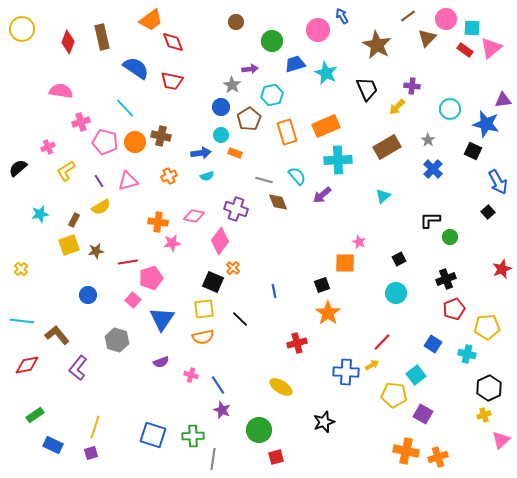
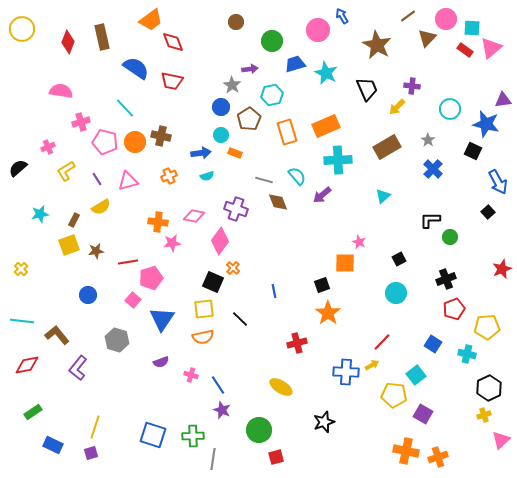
purple line at (99, 181): moved 2 px left, 2 px up
green rectangle at (35, 415): moved 2 px left, 3 px up
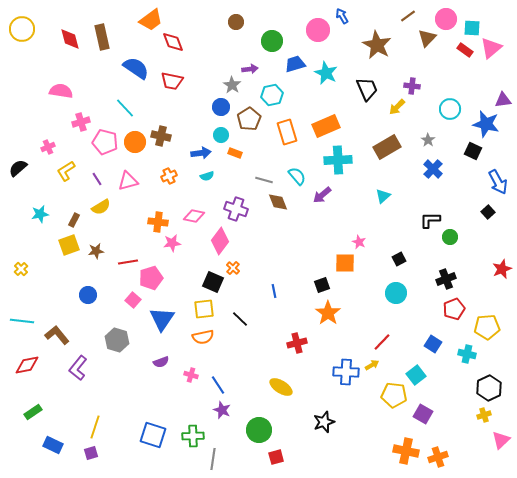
red diamond at (68, 42): moved 2 px right, 3 px up; rotated 35 degrees counterclockwise
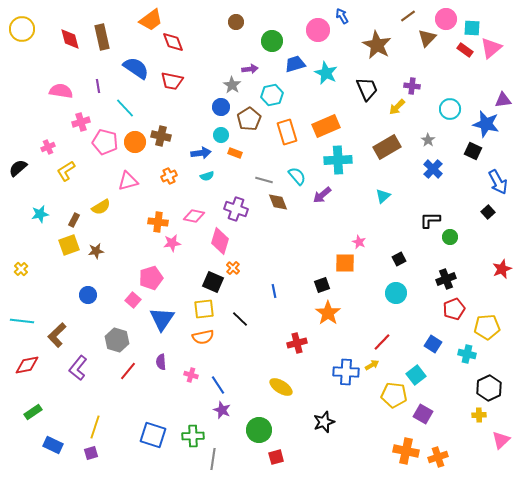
purple line at (97, 179): moved 1 px right, 93 px up; rotated 24 degrees clockwise
pink diamond at (220, 241): rotated 20 degrees counterclockwise
red line at (128, 262): moved 109 px down; rotated 42 degrees counterclockwise
brown L-shape at (57, 335): rotated 95 degrees counterclockwise
purple semicircle at (161, 362): rotated 105 degrees clockwise
yellow cross at (484, 415): moved 5 px left; rotated 16 degrees clockwise
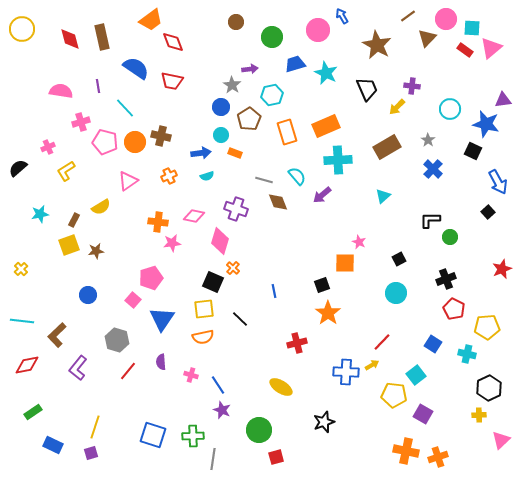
green circle at (272, 41): moved 4 px up
pink triangle at (128, 181): rotated 20 degrees counterclockwise
red pentagon at (454, 309): rotated 25 degrees counterclockwise
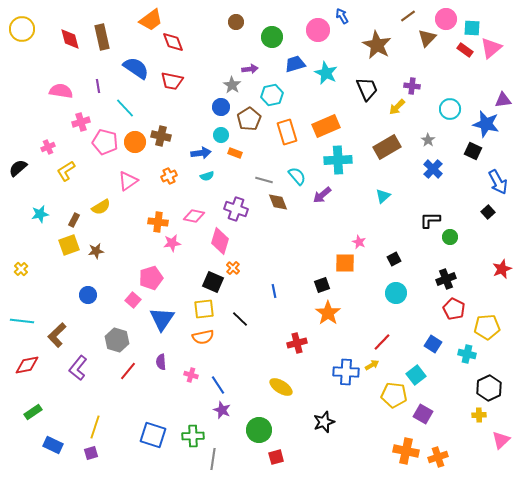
black square at (399, 259): moved 5 px left
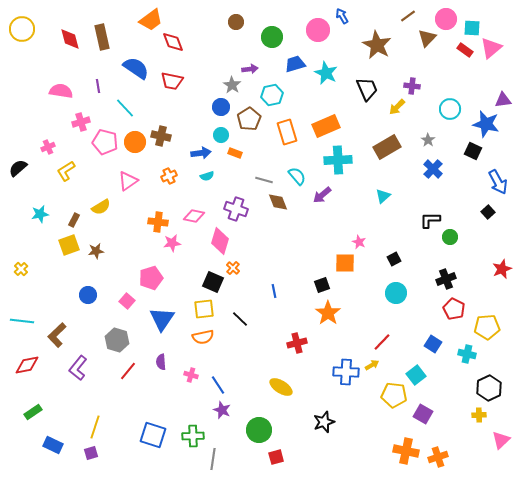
pink square at (133, 300): moved 6 px left, 1 px down
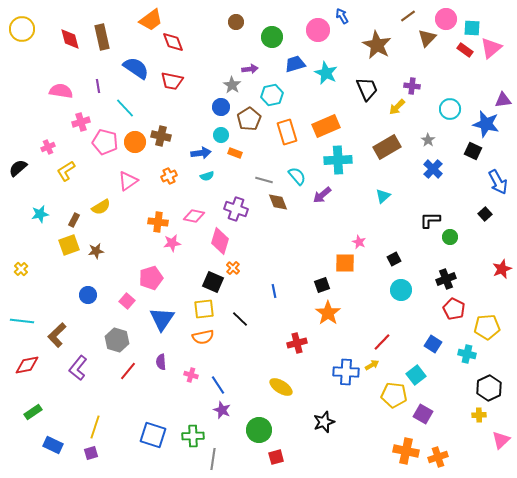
black square at (488, 212): moved 3 px left, 2 px down
cyan circle at (396, 293): moved 5 px right, 3 px up
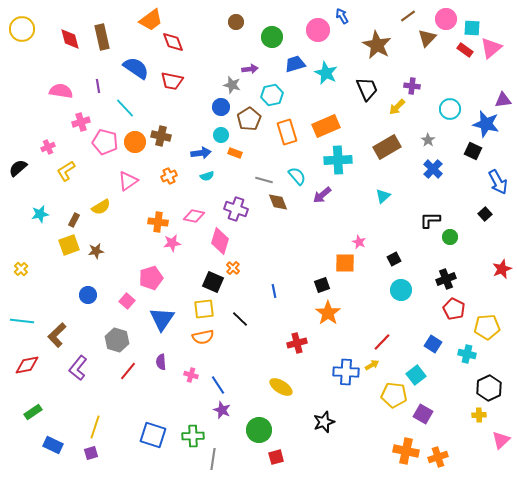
gray star at (232, 85): rotated 18 degrees counterclockwise
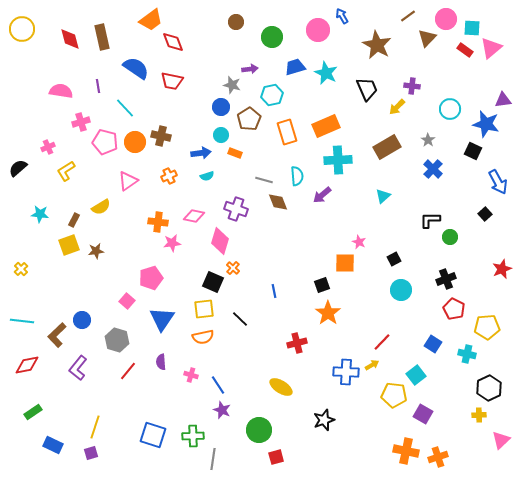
blue trapezoid at (295, 64): moved 3 px down
cyan semicircle at (297, 176): rotated 36 degrees clockwise
cyan star at (40, 214): rotated 18 degrees clockwise
blue circle at (88, 295): moved 6 px left, 25 px down
black star at (324, 422): moved 2 px up
